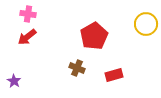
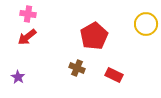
red rectangle: rotated 42 degrees clockwise
purple star: moved 4 px right, 4 px up
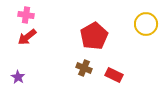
pink cross: moved 2 px left, 1 px down
brown cross: moved 7 px right
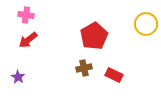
red arrow: moved 1 px right, 3 px down
brown cross: rotated 35 degrees counterclockwise
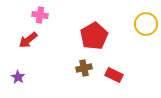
pink cross: moved 14 px right
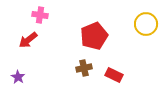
red pentagon: rotated 8 degrees clockwise
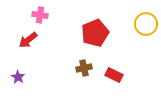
red pentagon: moved 1 px right, 3 px up
